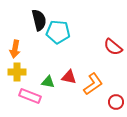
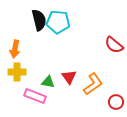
cyan pentagon: moved 10 px up
red semicircle: moved 1 px right, 2 px up
red triangle: rotated 42 degrees clockwise
pink rectangle: moved 5 px right
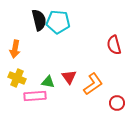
red semicircle: rotated 36 degrees clockwise
yellow cross: moved 6 px down; rotated 24 degrees clockwise
pink rectangle: rotated 25 degrees counterclockwise
red circle: moved 1 px right, 1 px down
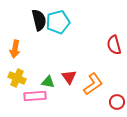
cyan pentagon: rotated 20 degrees counterclockwise
red circle: moved 1 px up
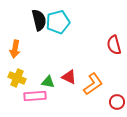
red triangle: rotated 28 degrees counterclockwise
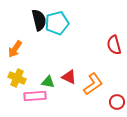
cyan pentagon: moved 1 px left, 1 px down
orange arrow: rotated 24 degrees clockwise
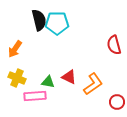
cyan pentagon: rotated 15 degrees clockwise
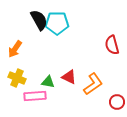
black semicircle: rotated 15 degrees counterclockwise
red semicircle: moved 2 px left
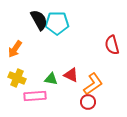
red triangle: moved 2 px right, 2 px up
green triangle: moved 3 px right, 3 px up
red circle: moved 29 px left
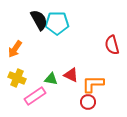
orange L-shape: rotated 145 degrees counterclockwise
pink rectangle: rotated 30 degrees counterclockwise
